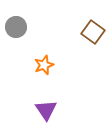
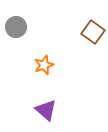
purple triangle: rotated 15 degrees counterclockwise
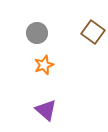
gray circle: moved 21 px right, 6 px down
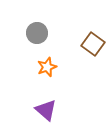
brown square: moved 12 px down
orange star: moved 3 px right, 2 px down
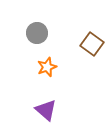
brown square: moved 1 px left
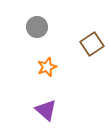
gray circle: moved 6 px up
brown square: rotated 20 degrees clockwise
